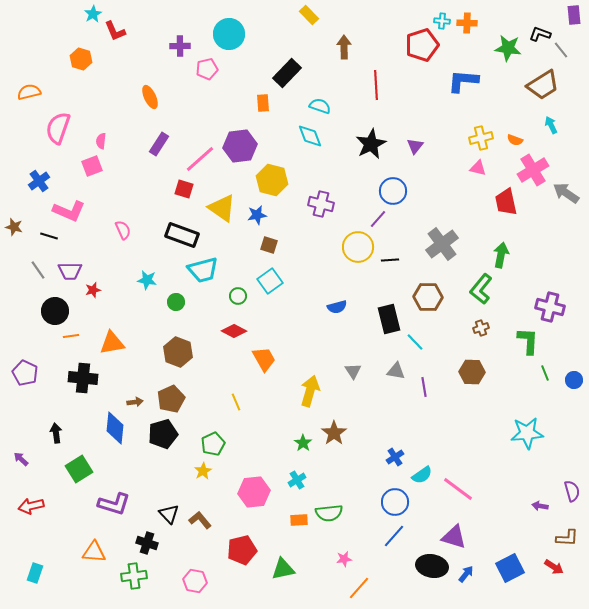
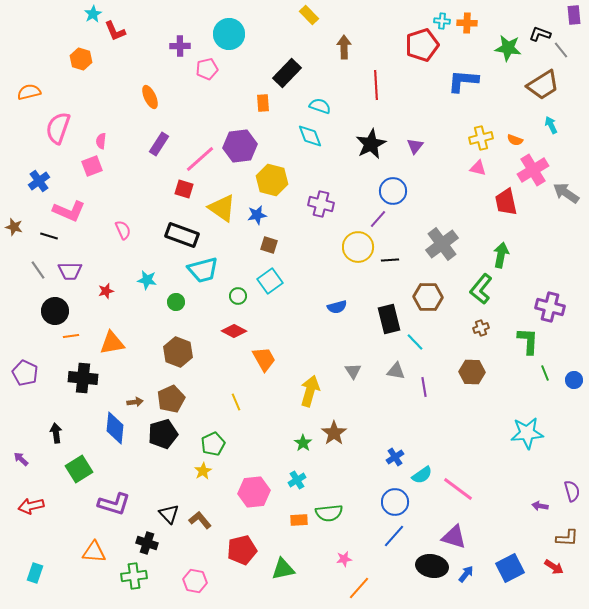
red star at (93, 290): moved 13 px right, 1 px down
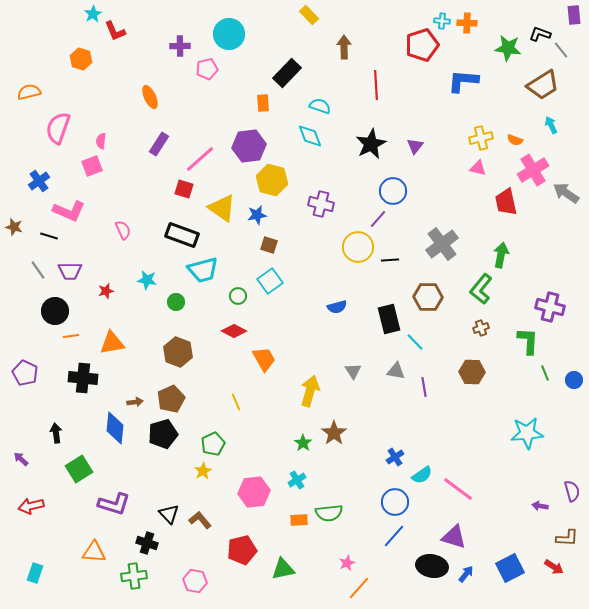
purple hexagon at (240, 146): moved 9 px right
pink star at (344, 559): moved 3 px right, 4 px down; rotated 14 degrees counterclockwise
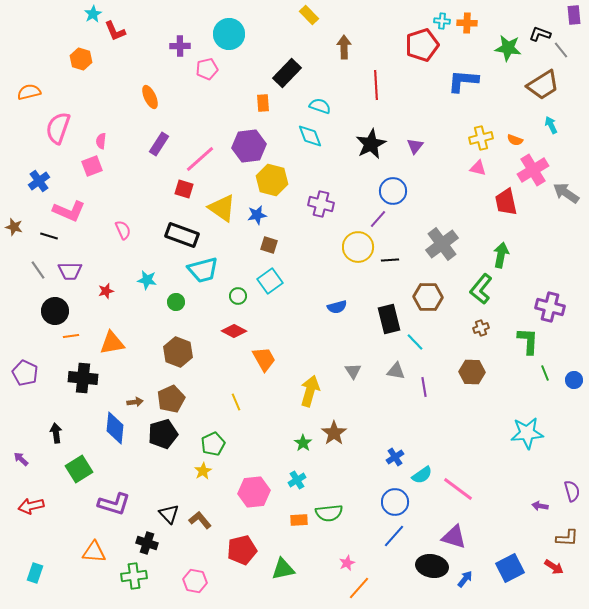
blue arrow at (466, 574): moved 1 px left, 5 px down
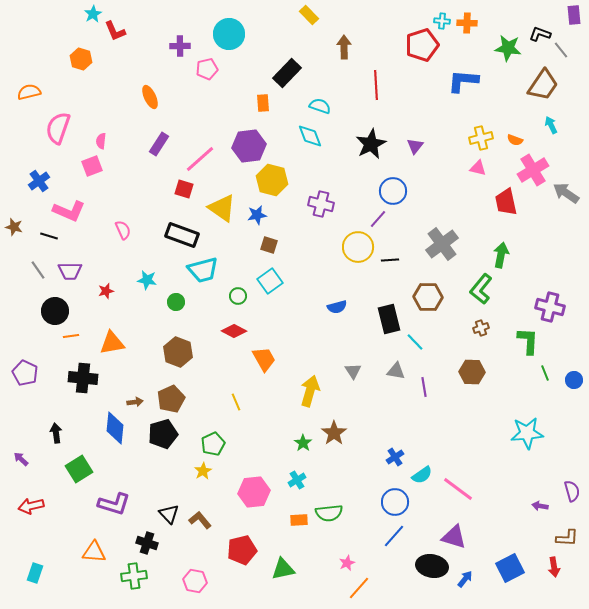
brown trapezoid at (543, 85): rotated 24 degrees counterclockwise
red arrow at (554, 567): rotated 48 degrees clockwise
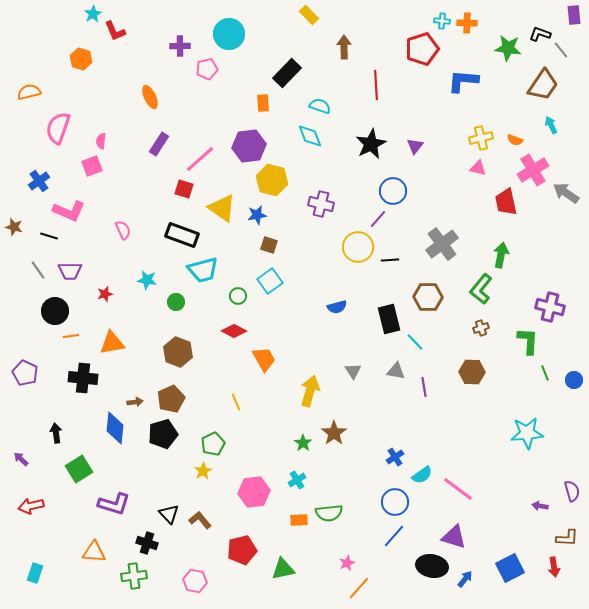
red pentagon at (422, 45): moved 4 px down
red star at (106, 291): moved 1 px left, 3 px down
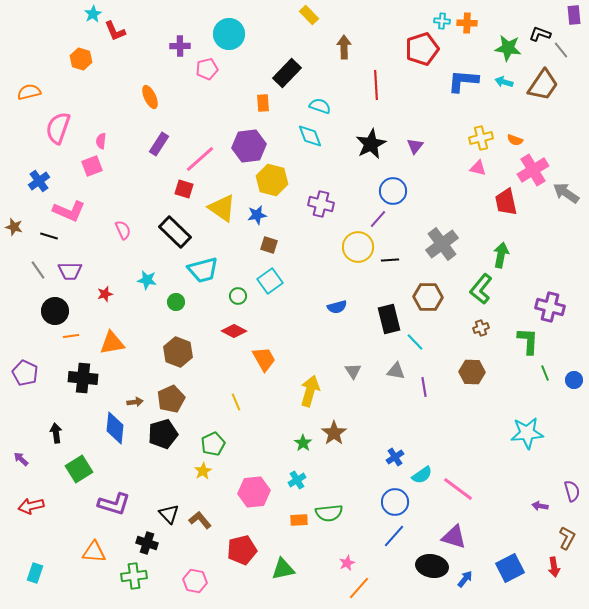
cyan arrow at (551, 125): moved 47 px left, 43 px up; rotated 48 degrees counterclockwise
black rectangle at (182, 235): moved 7 px left, 3 px up; rotated 24 degrees clockwise
brown L-shape at (567, 538): rotated 65 degrees counterclockwise
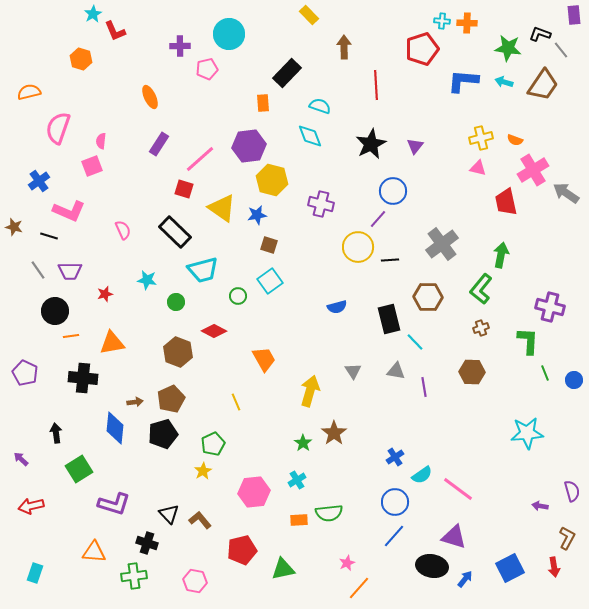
red diamond at (234, 331): moved 20 px left
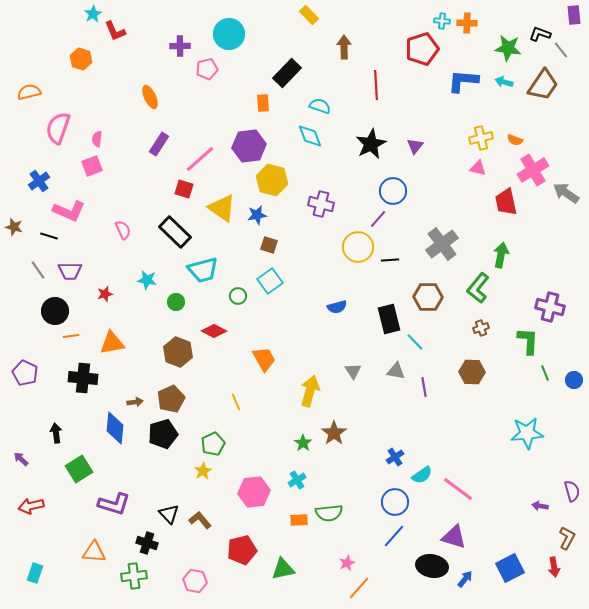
pink semicircle at (101, 141): moved 4 px left, 2 px up
green L-shape at (481, 289): moved 3 px left, 1 px up
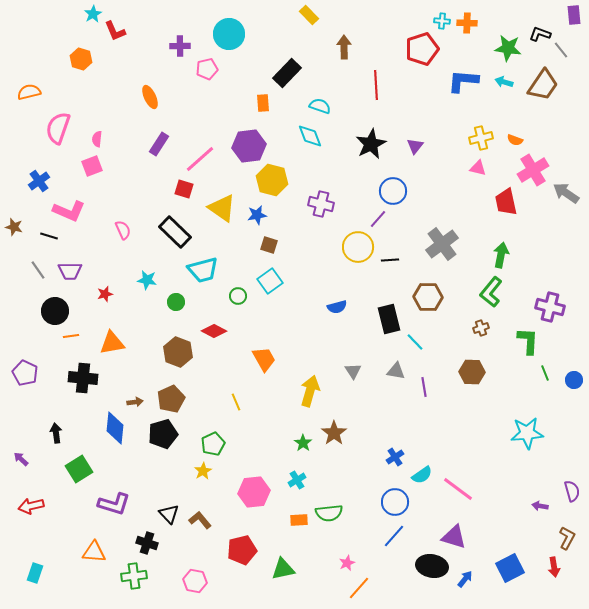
green L-shape at (478, 288): moved 13 px right, 4 px down
